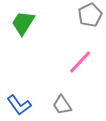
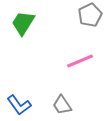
pink line: moved 1 px up; rotated 24 degrees clockwise
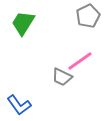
gray pentagon: moved 2 px left, 1 px down
pink line: rotated 12 degrees counterclockwise
gray trapezoid: moved 28 px up; rotated 30 degrees counterclockwise
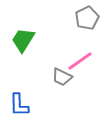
gray pentagon: moved 1 px left, 2 px down
green trapezoid: moved 17 px down
blue L-shape: rotated 35 degrees clockwise
